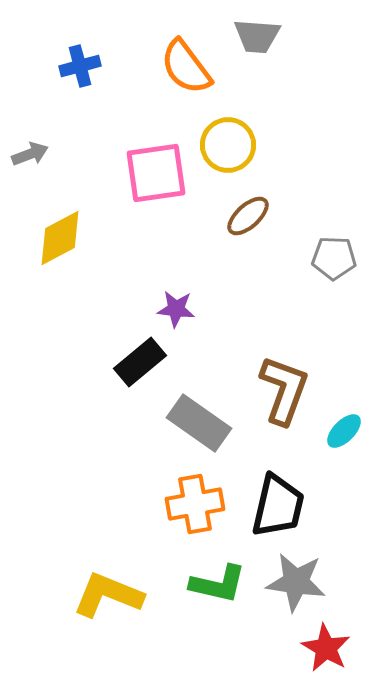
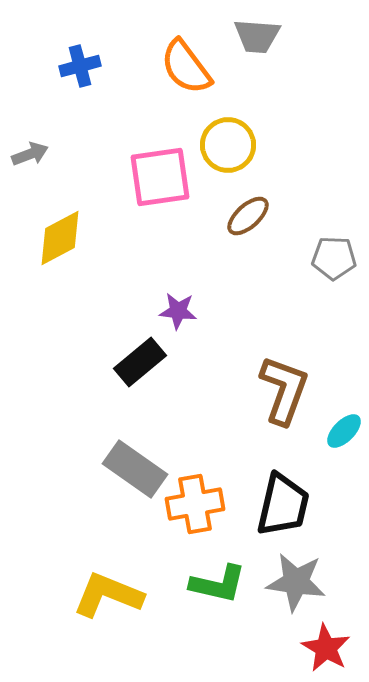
pink square: moved 4 px right, 4 px down
purple star: moved 2 px right, 2 px down
gray rectangle: moved 64 px left, 46 px down
black trapezoid: moved 5 px right, 1 px up
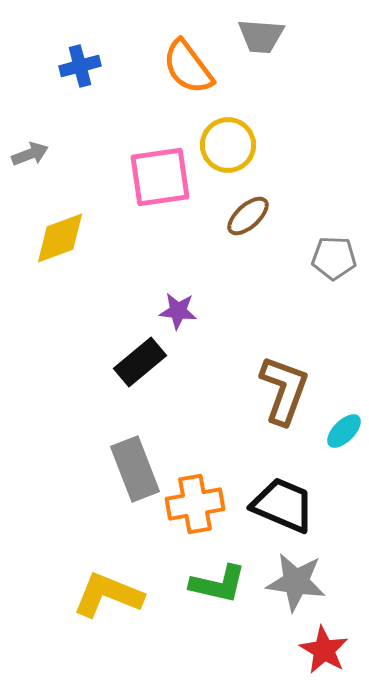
gray trapezoid: moved 4 px right
orange semicircle: moved 2 px right
yellow diamond: rotated 8 degrees clockwise
gray rectangle: rotated 34 degrees clockwise
black trapezoid: rotated 80 degrees counterclockwise
red star: moved 2 px left, 2 px down
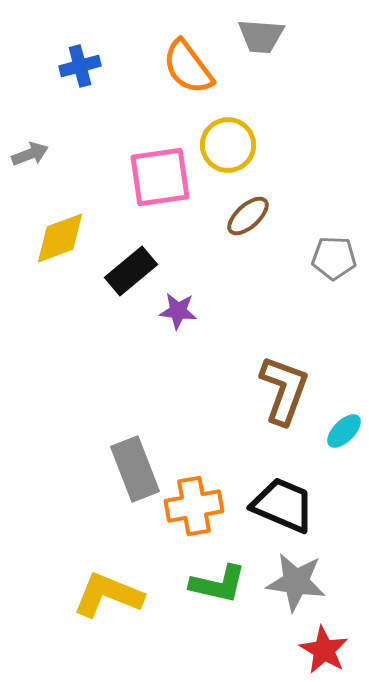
black rectangle: moved 9 px left, 91 px up
orange cross: moved 1 px left, 2 px down
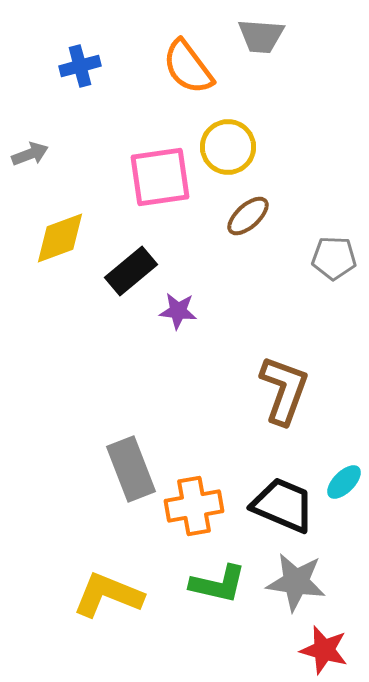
yellow circle: moved 2 px down
cyan ellipse: moved 51 px down
gray rectangle: moved 4 px left
red star: rotated 15 degrees counterclockwise
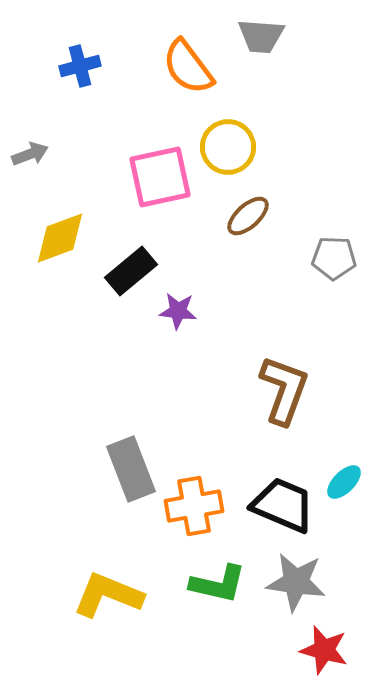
pink square: rotated 4 degrees counterclockwise
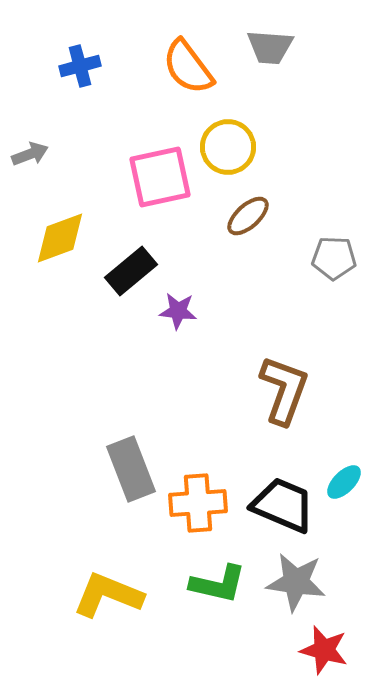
gray trapezoid: moved 9 px right, 11 px down
orange cross: moved 4 px right, 3 px up; rotated 6 degrees clockwise
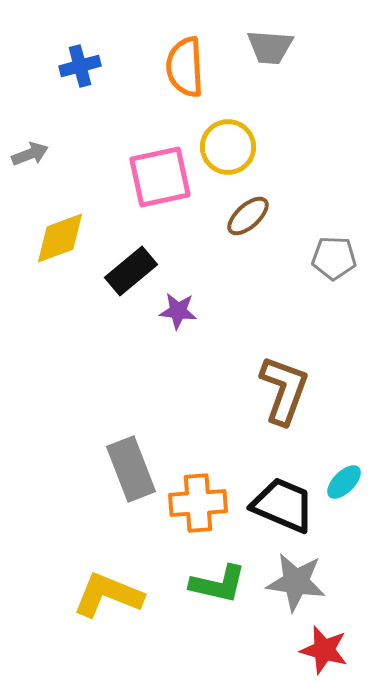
orange semicircle: moved 3 px left; rotated 34 degrees clockwise
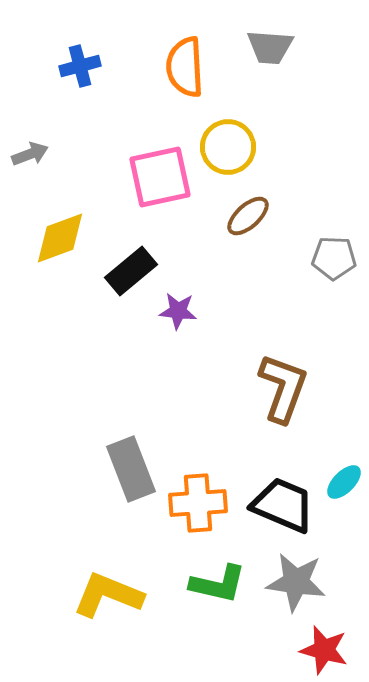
brown L-shape: moved 1 px left, 2 px up
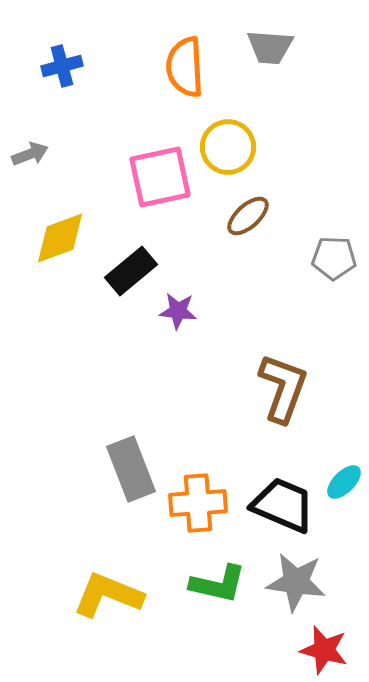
blue cross: moved 18 px left
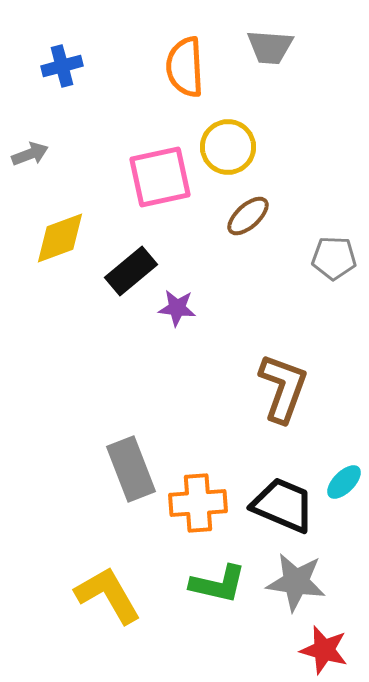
purple star: moved 1 px left, 3 px up
yellow L-shape: rotated 38 degrees clockwise
